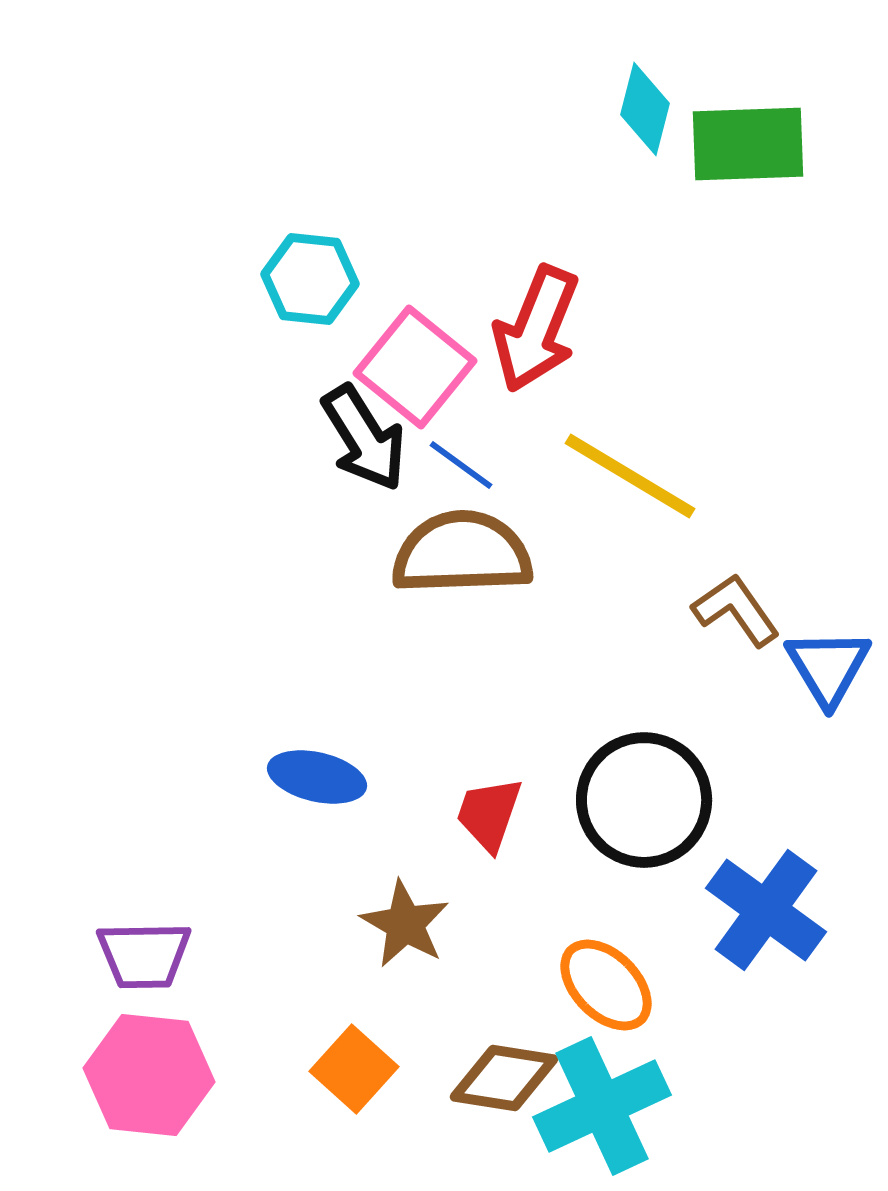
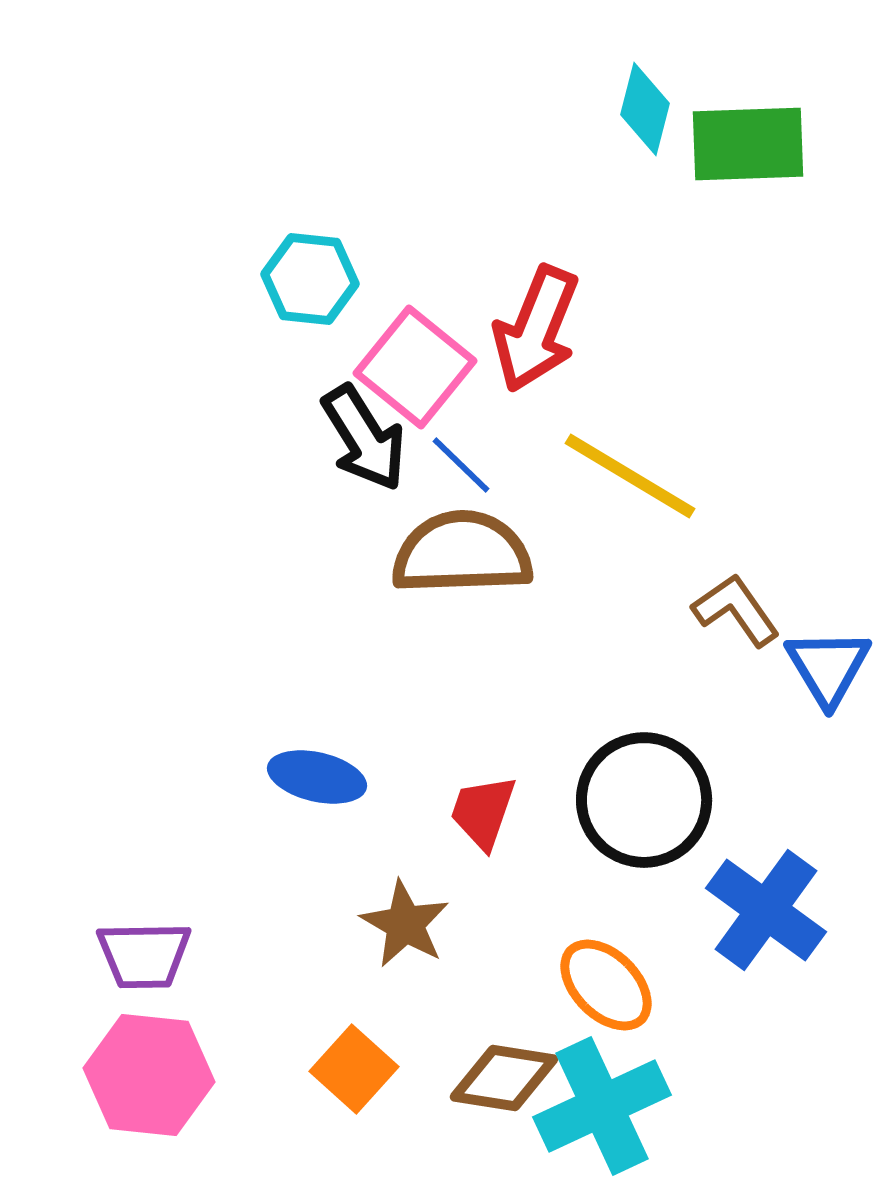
blue line: rotated 8 degrees clockwise
red trapezoid: moved 6 px left, 2 px up
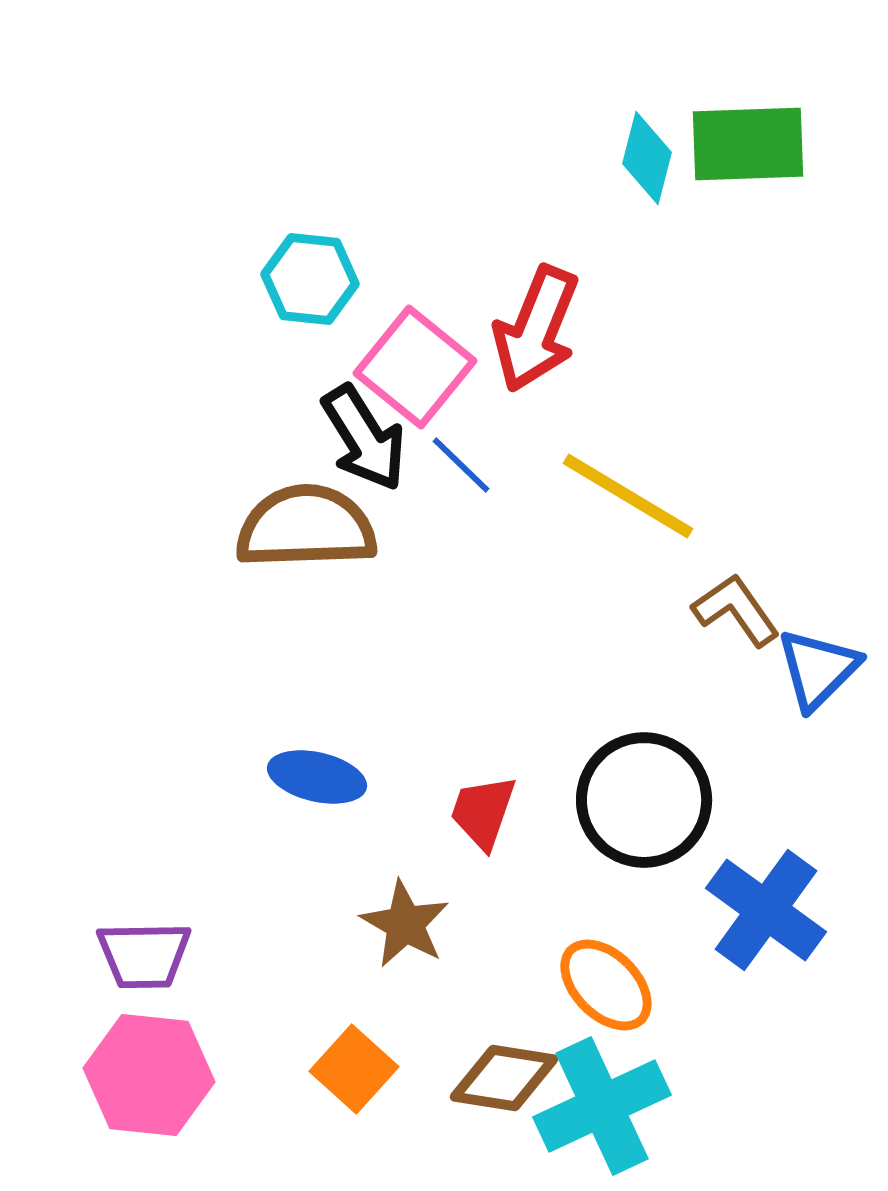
cyan diamond: moved 2 px right, 49 px down
yellow line: moved 2 px left, 20 px down
brown semicircle: moved 156 px left, 26 px up
blue triangle: moved 10 px left, 2 px down; rotated 16 degrees clockwise
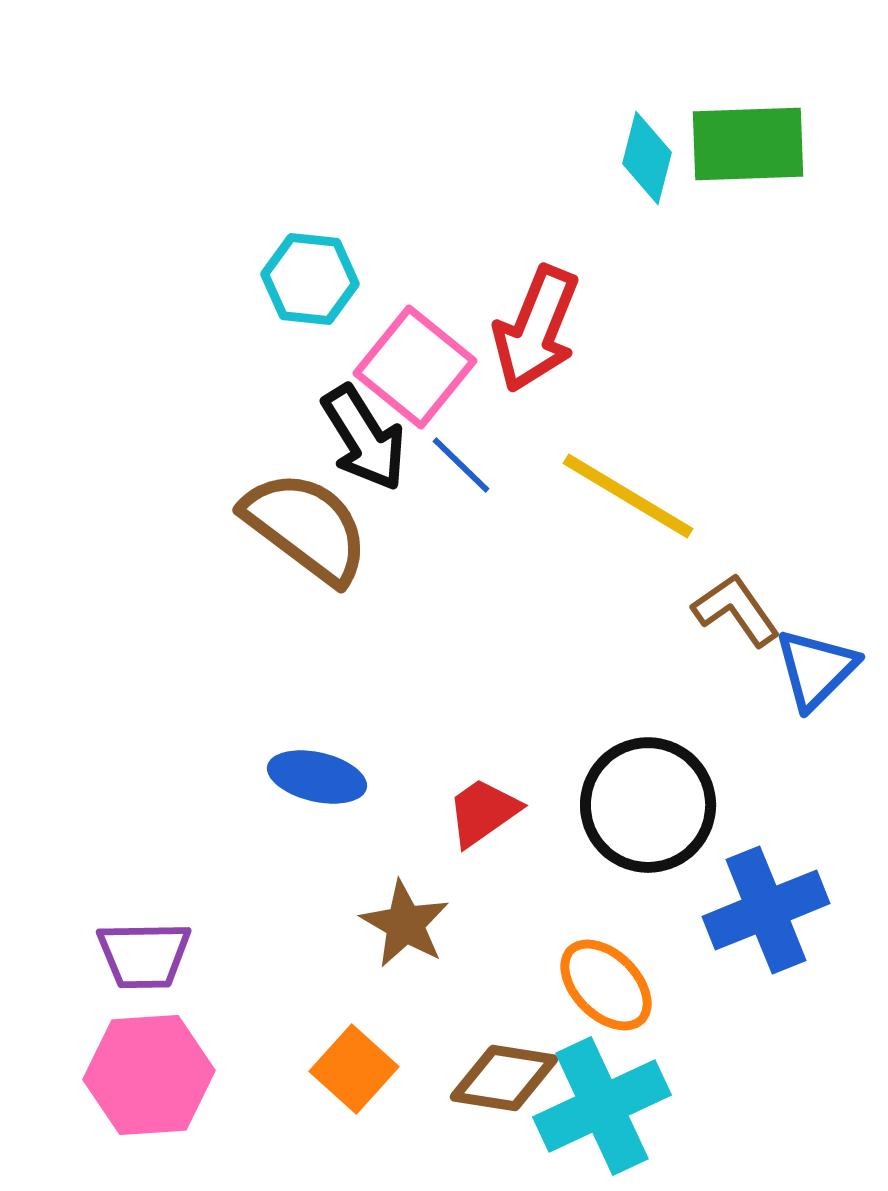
brown semicircle: rotated 39 degrees clockwise
blue triangle: moved 2 px left
black circle: moved 4 px right, 5 px down
red trapezoid: rotated 36 degrees clockwise
blue cross: rotated 32 degrees clockwise
pink hexagon: rotated 10 degrees counterclockwise
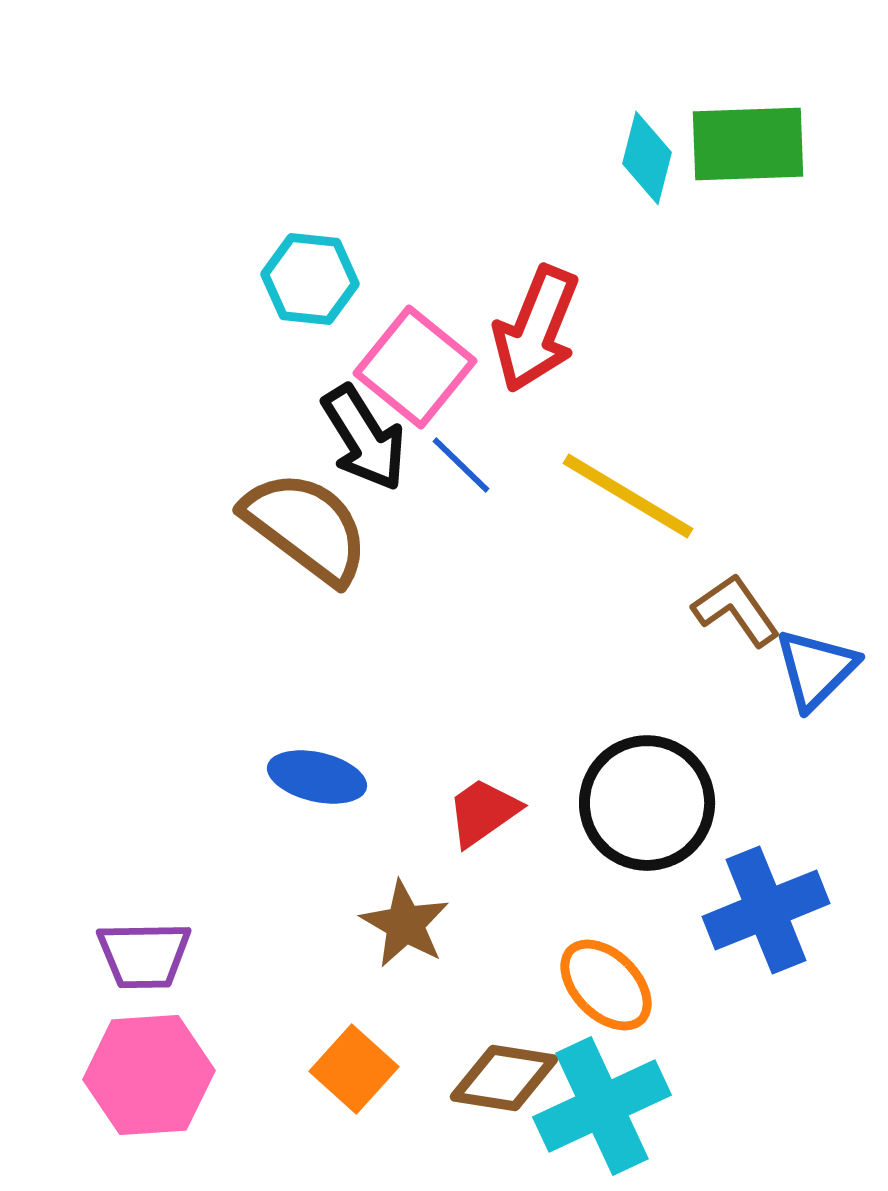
black circle: moved 1 px left, 2 px up
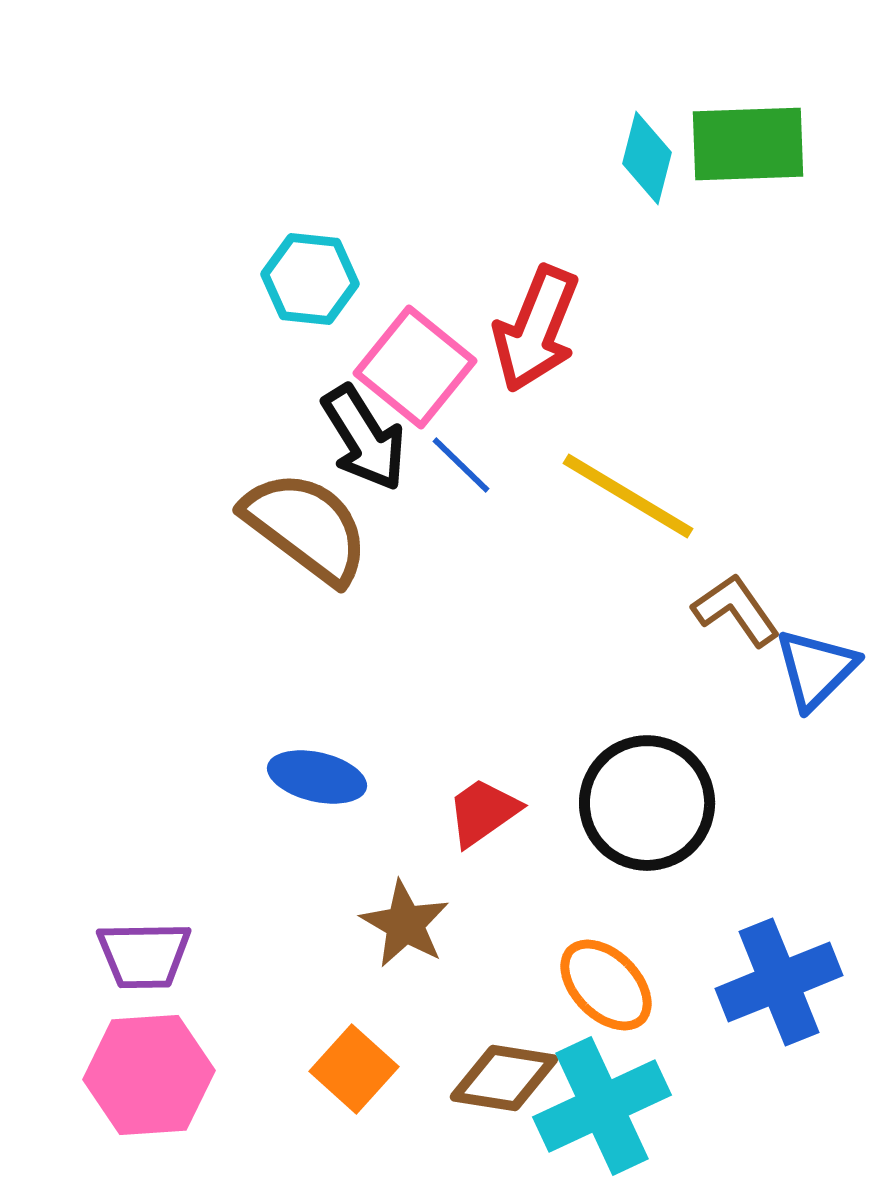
blue cross: moved 13 px right, 72 px down
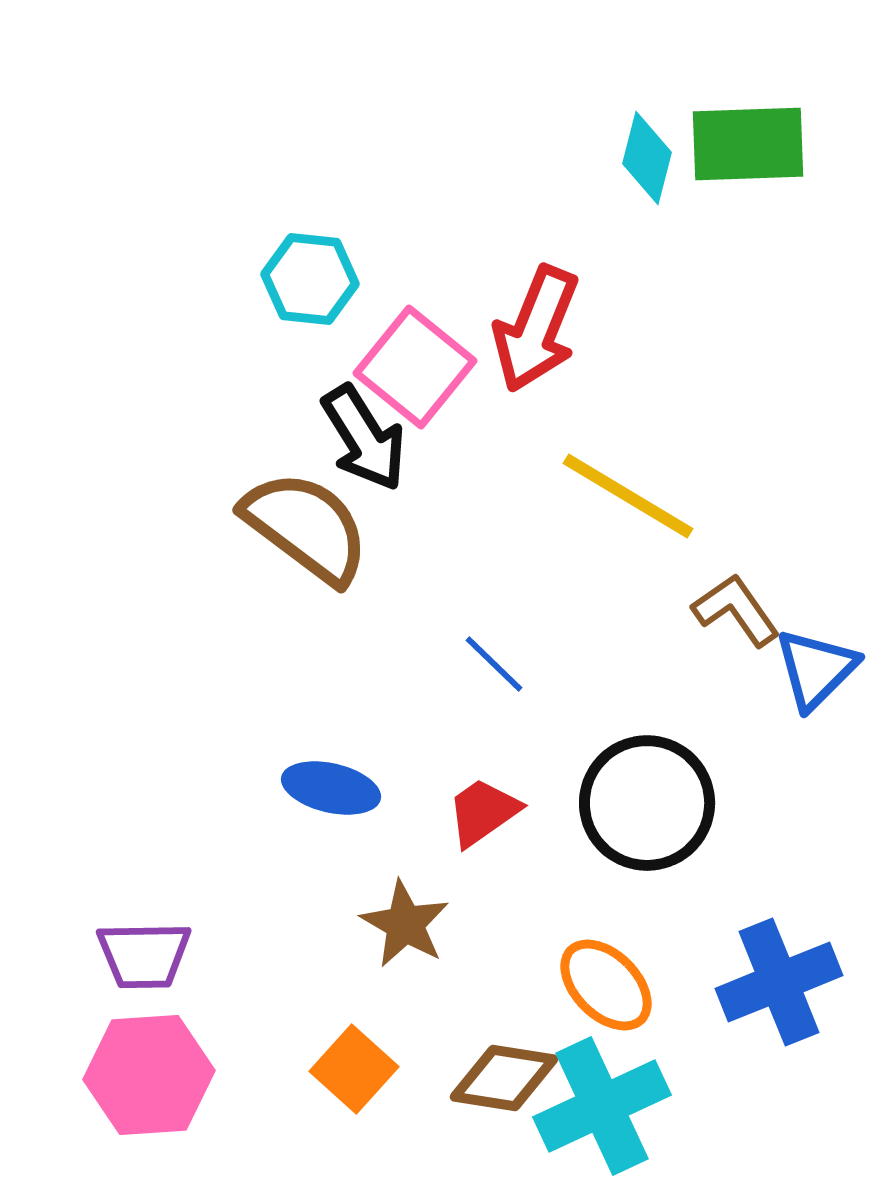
blue line: moved 33 px right, 199 px down
blue ellipse: moved 14 px right, 11 px down
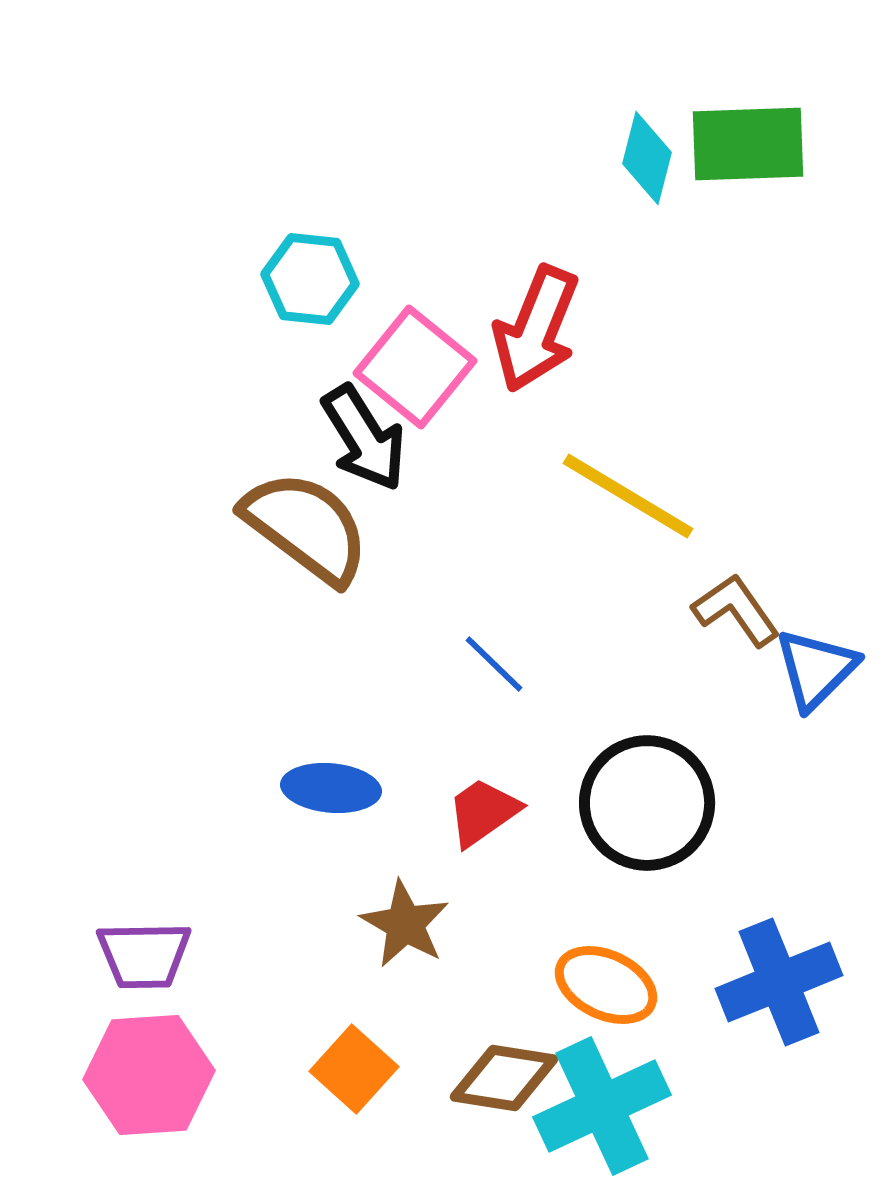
blue ellipse: rotated 8 degrees counterclockwise
orange ellipse: rotated 20 degrees counterclockwise
